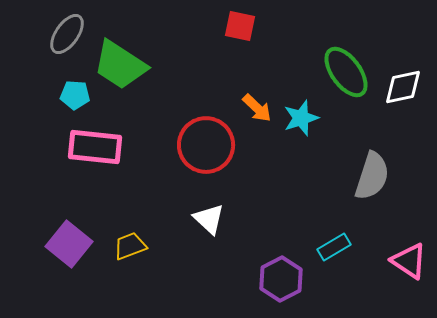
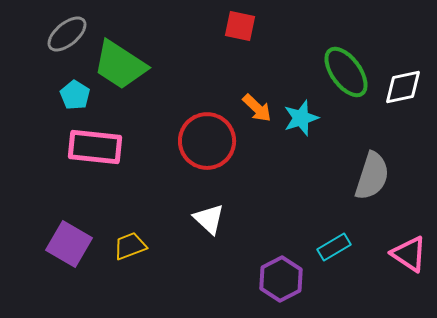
gray ellipse: rotated 15 degrees clockwise
cyan pentagon: rotated 28 degrees clockwise
red circle: moved 1 px right, 4 px up
purple square: rotated 9 degrees counterclockwise
pink triangle: moved 7 px up
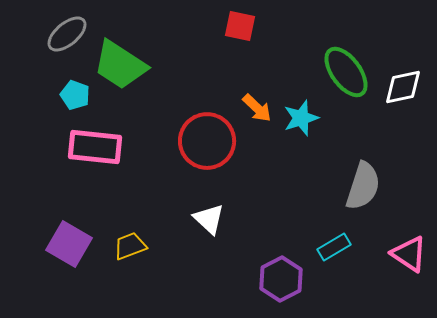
cyan pentagon: rotated 12 degrees counterclockwise
gray semicircle: moved 9 px left, 10 px down
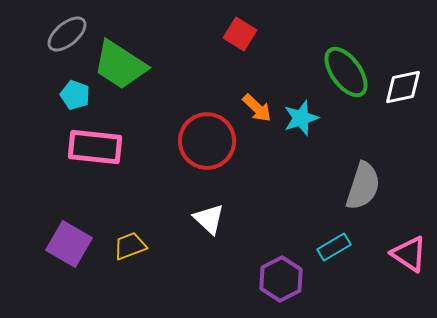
red square: moved 8 px down; rotated 20 degrees clockwise
